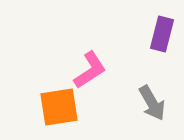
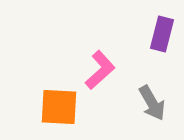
pink L-shape: moved 10 px right; rotated 9 degrees counterclockwise
orange square: rotated 12 degrees clockwise
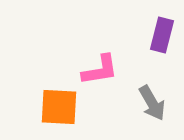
purple rectangle: moved 1 px down
pink L-shape: rotated 33 degrees clockwise
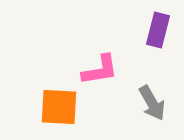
purple rectangle: moved 4 px left, 5 px up
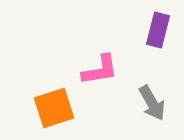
orange square: moved 5 px left, 1 px down; rotated 21 degrees counterclockwise
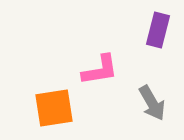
orange square: rotated 9 degrees clockwise
